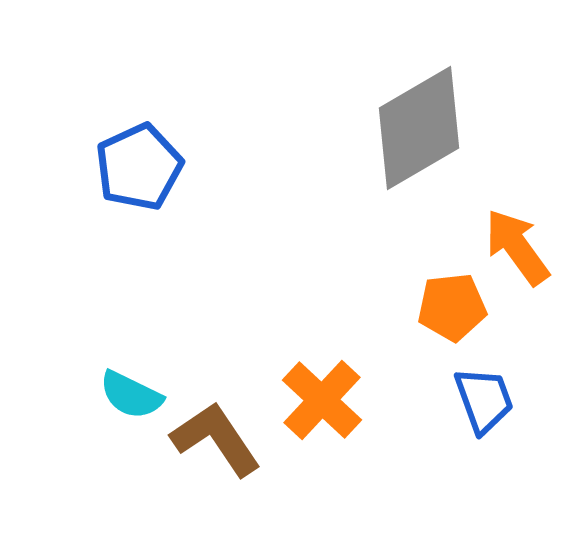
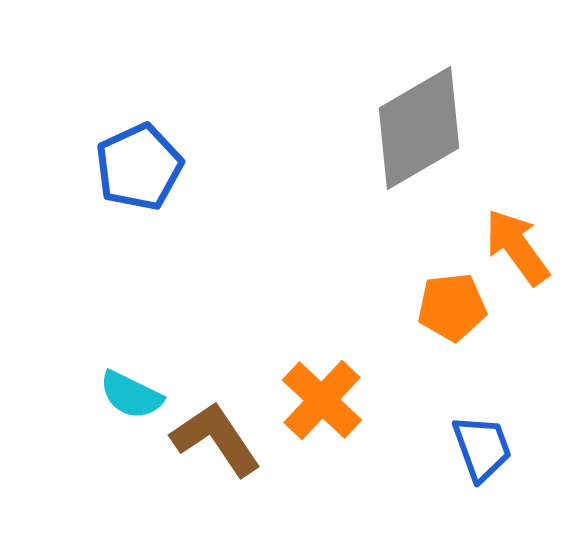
blue trapezoid: moved 2 px left, 48 px down
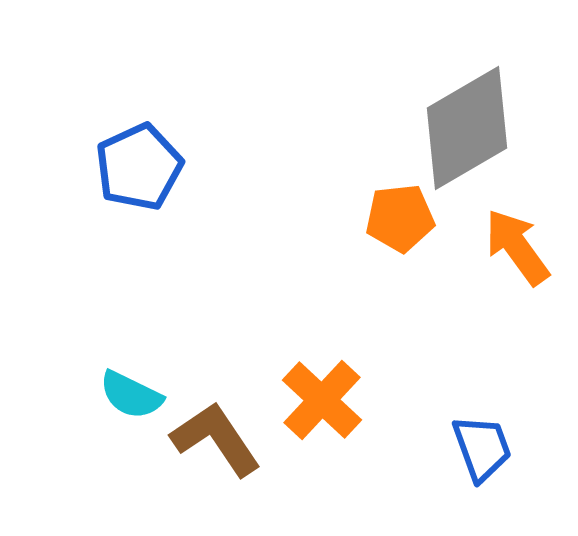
gray diamond: moved 48 px right
orange pentagon: moved 52 px left, 89 px up
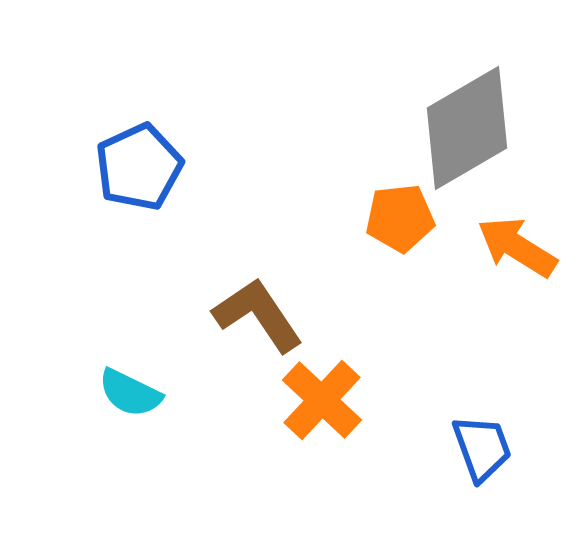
orange arrow: rotated 22 degrees counterclockwise
cyan semicircle: moved 1 px left, 2 px up
brown L-shape: moved 42 px right, 124 px up
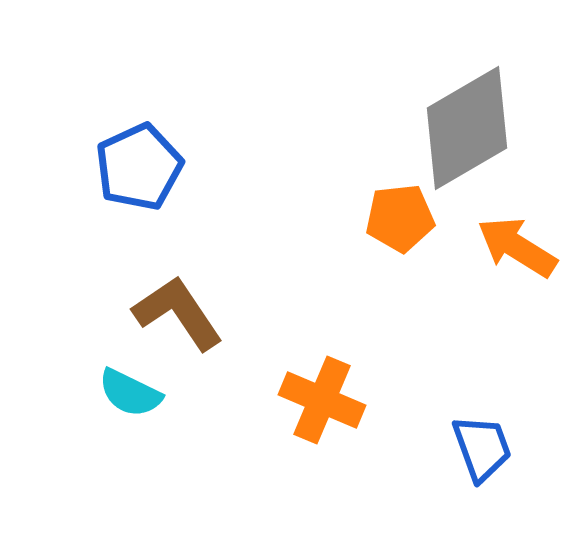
brown L-shape: moved 80 px left, 2 px up
orange cross: rotated 20 degrees counterclockwise
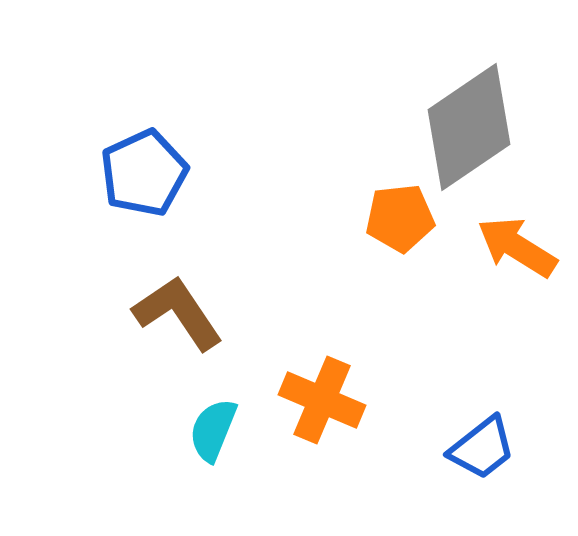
gray diamond: moved 2 px right, 1 px up; rotated 4 degrees counterclockwise
blue pentagon: moved 5 px right, 6 px down
cyan semicircle: moved 83 px right, 37 px down; rotated 86 degrees clockwise
blue trapezoid: rotated 72 degrees clockwise
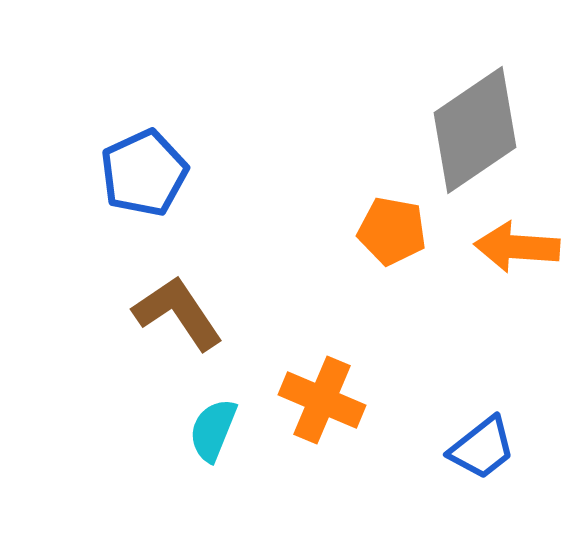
gray diamond: moved 6 px right, 3 px down
orange pentagon: moved 8 px left, 13 px down; rotated 16 degrees clockwise
orange arrow: rotated 28 degrees counterclockwise
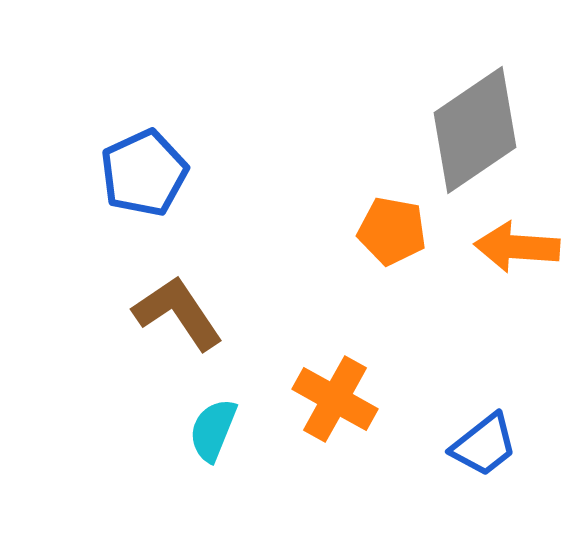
orange cross: moved 13 px right, 1 px up; rotated 6 degrees clockwise
blue trapezoid: moved 2 px right, 3 px up
